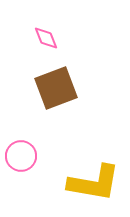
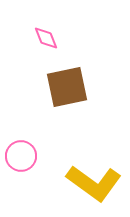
brown square: moved 11 px right, 1 px up; rotated 9 degrees clockwise
yellow L-shape: rotated 26 degrees clockwise
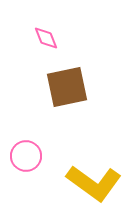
pink circle: moved 5 px right
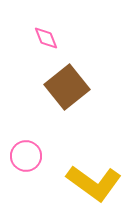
brown square: rotated 27 degrees counterclockwise
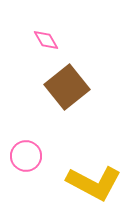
pink diamond: moved 2 px down; rotated 8 degrees counterclockwise
yellow L-shape: rotated 8 degrees counterclockwise
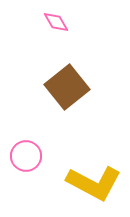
pink diamond: moved 10 px right, 18 px up
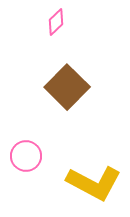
pink diamond: rotated 76 degrees clockwise
brown square: rotated 6 degrees counterclockwise
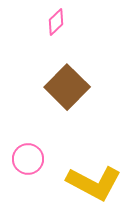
pink circle: moved 2 px right, 3 px down
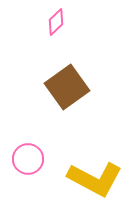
brown square: rotated 9 degrees clockwise
yellow L-shape: moved 1 px right, 4 px up
